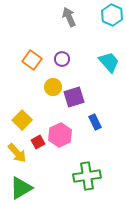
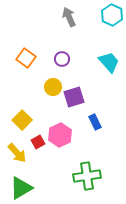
orange square: moved 6 px left, 2 px up
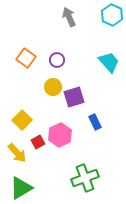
purple circle: moved 5 px left, 1 px down
green cross: moved 2 px left, 2 px down; rotated 12 degrees counterclockwise
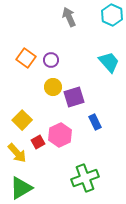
purple circle: moved 6 px left
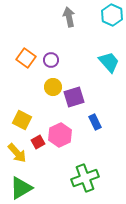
gray arrow: rotated 12 degrees clockwise
yellow square: rotated 18 degrees counterclockwise
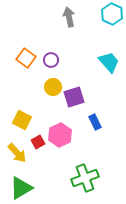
cyan hexagon: moved 1 px up
